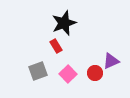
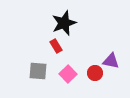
purple triangle: rotated 36 degrees clockwise
gray square: rotated 24 degrees clockwise
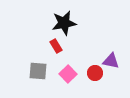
black star: rotated 10 degrees clockwise
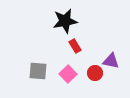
black star: moved 1 px right, 2 px up
red rectangle: moved 19 px right
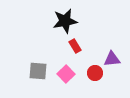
purple triangle: moved 1 px right, 2 px up; rotated 18 degrees counterclockwise
pink square: moved 2 px left
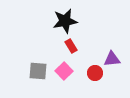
red rectangle: moved 4 px left
pink square: moved 2 px left, 3 px up
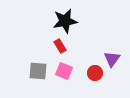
red rectangle: moved 11 px left
purple triangle: rotated 48 degrees counterclockwise
pink square: rotated 24 degrees counterclockwise
